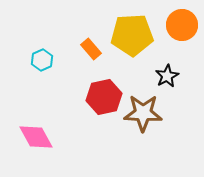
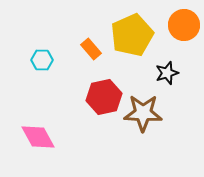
orange circle: moved 2 px right
yellow pentagon: rotated 21 degrees counterclockwise
cyan hexagon: rotated 25 degrees clockwise
black star: moved 3 px up; rotated 10 degrees clockwise
pink diamond: moved 2 px right
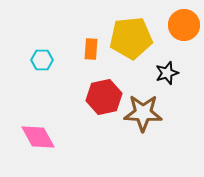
yellow pentagon: moved 1 px left, 3 px down; rotated 18 degrees clockwise
orange rectangle: rotated 45 degrees clockwise
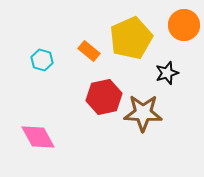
yellow pentagon: rotated 18 degrees counterclockwise
orange rectangle: moved 2 px left, 2 px down; rotated 55 degrees counterclockwise
cyan hexagon: rotated 15 degrees clockwise
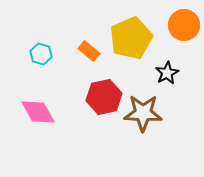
cyan hexagon: moved 1 px left, 6 px up
black star: rotated 10 degrees counterclockwise
pink diamond: moved 25 px up
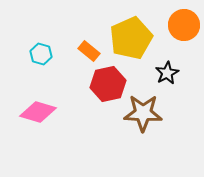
red hexagon: moved 4 px right, 13 px up
pink diamond: rotated 45 degrees counterclockwise
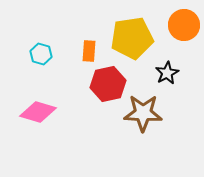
yellow pentagon: moved 1 px right; rotated 15 degrees clockwise
orange rectangle: rotated 55 degrees clockwise
